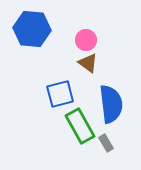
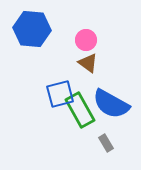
blue semicircle: rotated 126 degrees clockwise
green rectangle: moved 16 px up
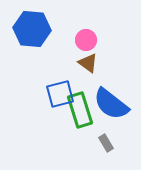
blue semicircle: rotated 9 degrees clockwise
green rectangle: rotated 12 degrees clockwise
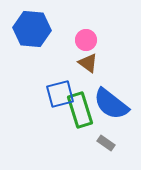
gray rectangle: rotated 24 degrees counterclockwise
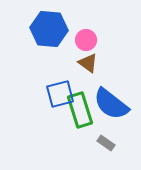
blue hexagon: moved 17 px right
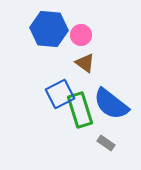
pink circle: moved 5 px left, 5 px up
brown triangle: moved 3 px left
blue square: rotated 12 degrees counterclockwise
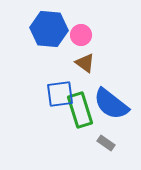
blue square: rotated 20 degrees clockwise
